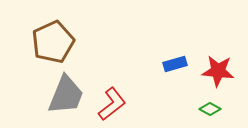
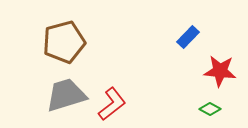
brown pentagon: moved 11 px right; rotated 9 degrees clockwise
blue rectangle: moved 13 px right, 27 px up; rotated 30 degrees counterclockwise
red star: moved 2 px right
gray trapezoid: rotated 129 degrees counterclockwise
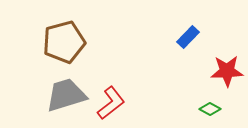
red star: moved 7 px right; rotated 8 degrees counterclockwise
red L-shape: moved 1 px left, 1 px up
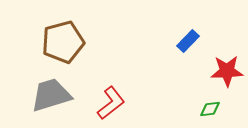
blue rectangle: moved 4 px down
brown pentagon: moved 1 px left
gray trapezoid: moved 15 px left
green diamond: rotated 35 degrees counterclockwise
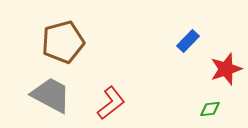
red star: moved 1 px left, 2 px up; rotated 16 degrees counterclockwise
gray trapezoid: rotated 45 degrees clockwise
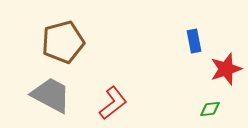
blue rectangle: moved 6 px right; rotated 55 degrees counterclockwise
red L-shape: moved 2 px right
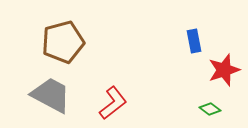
red star: moved 2 px left, 1 px down
green diamond: rotated 45 degrees clockwise
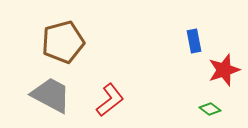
red L-shape: moved 3 px left, 3 px up
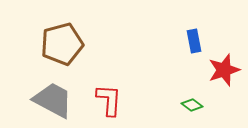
brown pentagon: moved 1 px left, 2 px down
gray trapezoid: moved 2 px right, 5 px down
red L-shape: moved 1 px left; rotated 48 degrees counterclockwise
green diamond: moved 18 px left, 4 px up
